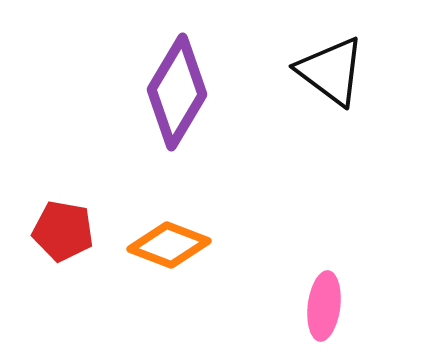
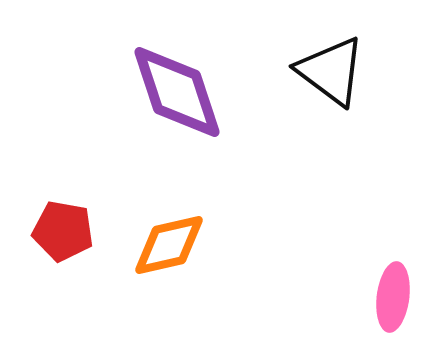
purple diamond: rotated 49 degrees counterclockwise
orange diamond: rotated 34 degrees counterclockwise
pink ellipse: moved 69 px right, 9 px up
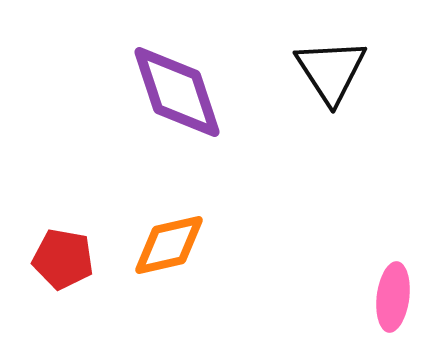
black triangle: rotated 20 degrees clockwise
red pentagon: moved 28 px down
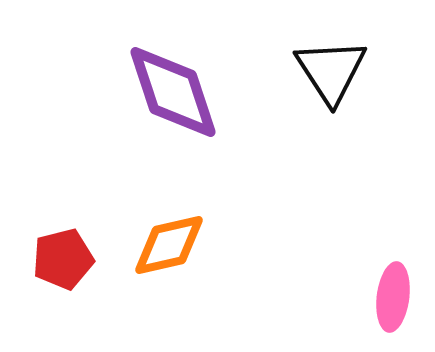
purple diamond: moved 4 px left
red pentagon: rotated 24 degrees counterclockwise
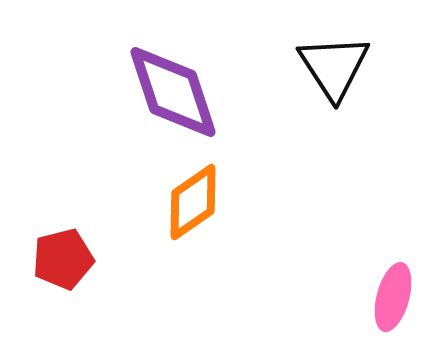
black triangle: moved 3 px right, 4 px up
orange diamond: moved 24 px right, 43 px up; rotated 22 degrees counterclockwise
pink ellipse: rotated 8 degrees clockwise
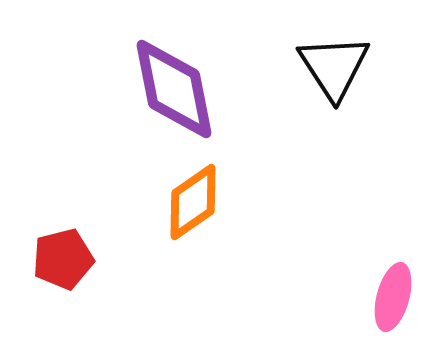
purple diamond: moved 1 px right, 3 px up; rotated 7 degrees clockwise
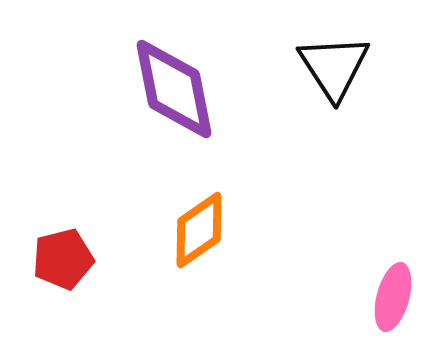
orange diamond: moved 6 px right, 28 px down
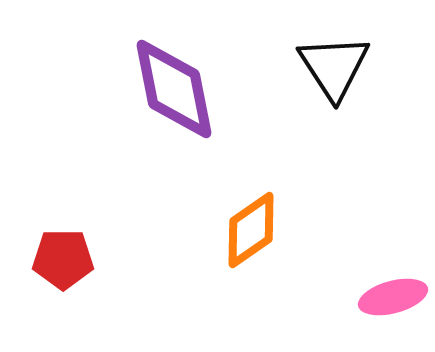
orange diamond: moved 52 px right
red pentagon: rotated 14 degrees clockwise
pink ellipse: rotated 60 degrees clockwise
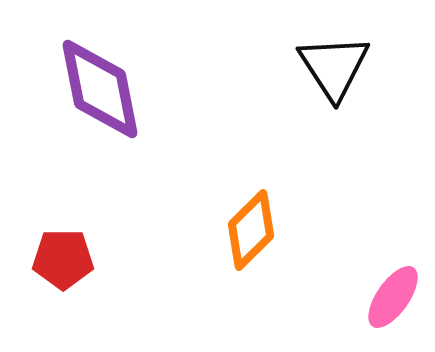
purple diamond: moved 74 px left
orange diamond: rotated 10 degrees counterclockwise
pink ellipse: rotated 40 degrees counterclockwise
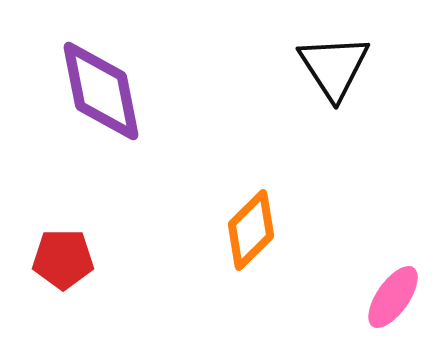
purple diamond: moved 1 px right, 2 px down
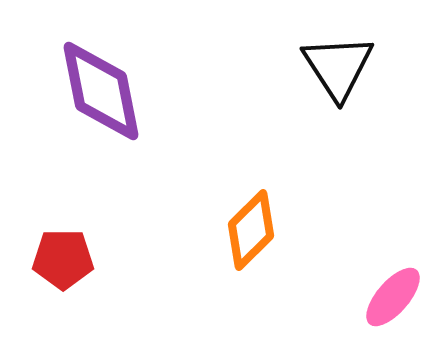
black triangle: moved 4 px right
pink ellipse: rotated 6 degrees clockwise
